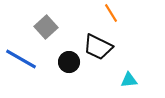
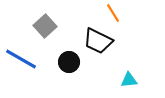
orange line: moved 2 px right
gray square: moved 1 px left, 1 px up
black trapezoid: moved 6 px up
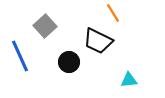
blue line: moved 1 px left, 3 px up; rotated 36 degrees clockwise
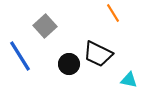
black trapezoid: moved 13 px down
blue line: rotated 8 degrees counterclockwise
black circle: moved 2 px down
cyan triangle: rotated 18 degrees clockwise
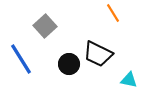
blue line: moved 1 px right, 3 px down
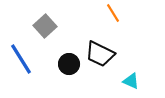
black trapezoid: moved 2 px right
cyan triangle: moved 2 px right, 1 px down; rotated 12 degrees clockwise
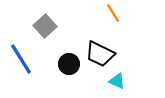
cyan triangle: moved 14 px left
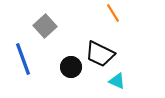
blue line: moved 2 px right; rotated 12 degrees clockwise
black circle: moved 2 px right, 3 px down
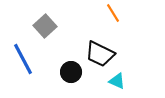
blue line: rotated 8 degrees counterclockwise
black circle: moved 5 px down
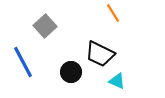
blue line: moved 3 px down
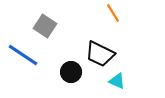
gray square: rotated 15 degrees counterclockwise
blue line: moved 7 px up; rotated 28 degrees counterclockwise
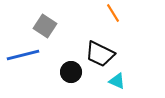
blue line: rotated 48 degrees counterclockwise
